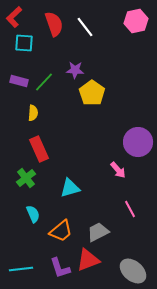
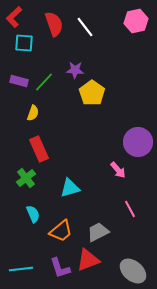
yellow semicircle: rotated 14 degrees clockwise
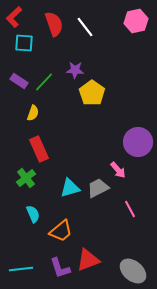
purple rectangle: rotated 18 degrees clockwise
gray trapezoid: moved 44 px up
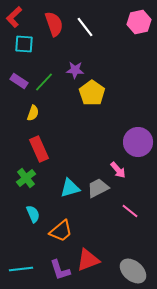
pink hexagon: moved 3 px right, 1 px down
cyan square: moved 1 px down
pink line: moved 2 px down; rotated 24 degrees counterclockwise
purple L-shape: moved 2 px down
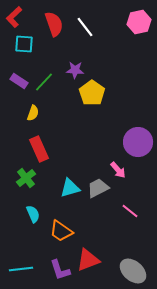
orange trapezoid: rotated 75 degrees clockwise
